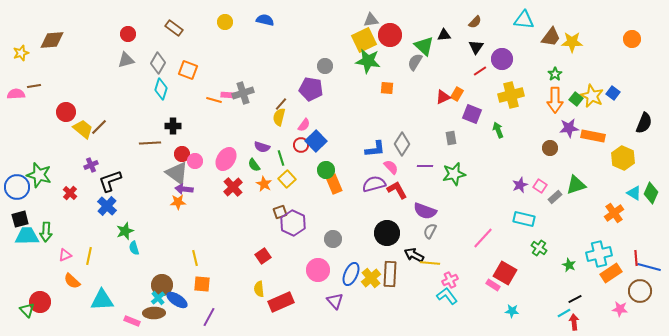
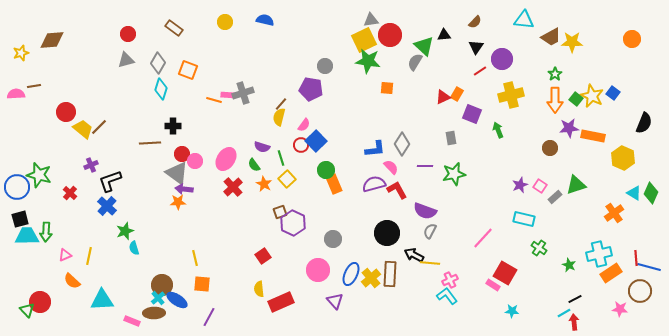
brown trapezoid at (551, 37): rotated 25 degrees clockwise
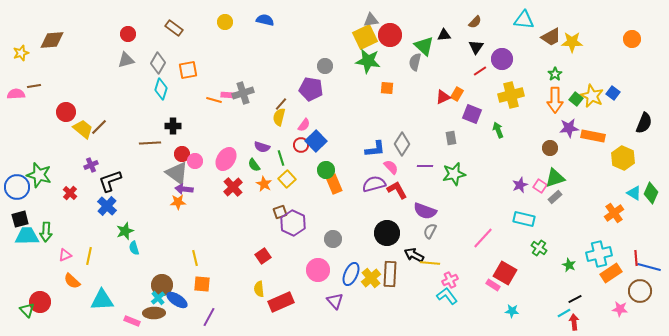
yellow square at (364, 40): moved 1 px right, 3 px up
gray semicircle at (415, 62): rotated 18 degrees counterclockwise
orange square at (188, 70): rotated 30 degrees counterclockwise
green triangle at (576, 185): moved 21 px left, 7 px up
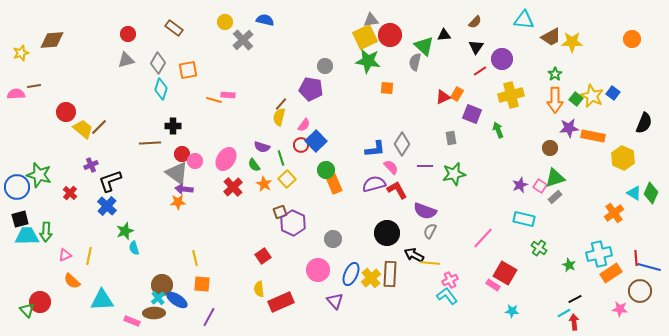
gray cross at (243, 93): moved 53 px up; rotated 25 degrees counterclockwise
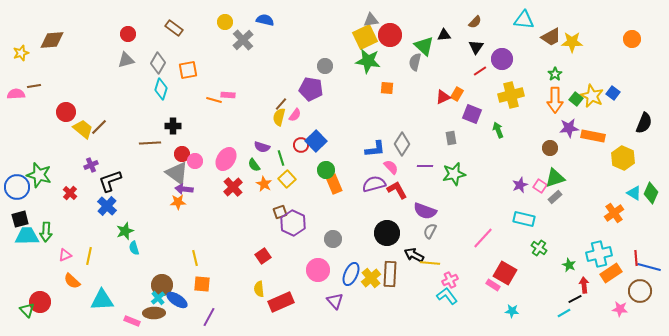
pink semicircle at (304, 125): moved 9 px left, 10 px up
red arrow at (574, 322): moved 10 px right, 37 px up
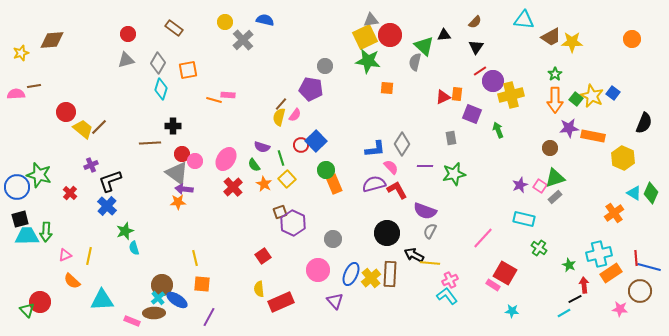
purple circle at (502, 59): moved 9 px left, 22 px down
orange rectangle at (457, 94): rotated 24 degrees counterclockwise
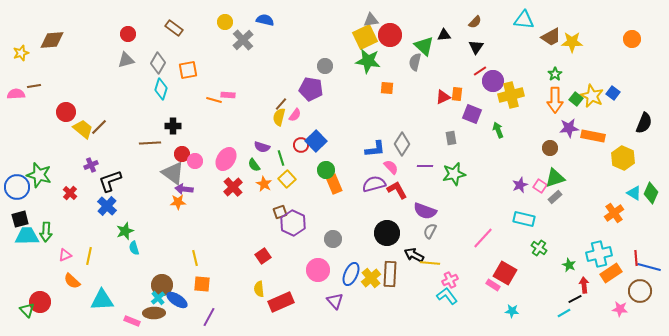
gray triangle at (177, 173): moved 4 px left
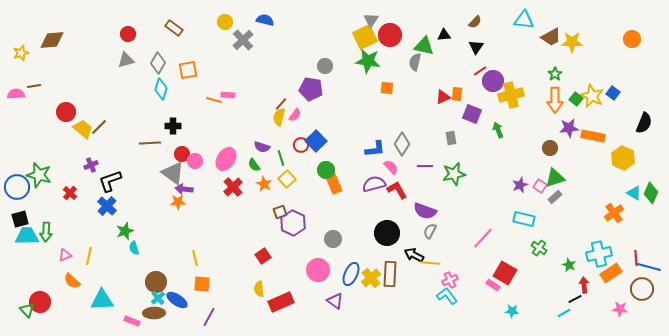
gray triangle at (371, 20): rotated 49 degrees counterclockwise
green triangle at (424, 46): rotated 30 degrees counterclockwise
brown circle at (162, 285): moved 6 px left, 3 px up
brown circle at (640, 291): moved 2 px right, 2 px up
purple triangle at (335, 301): rotated 12 degrees counterclockwise
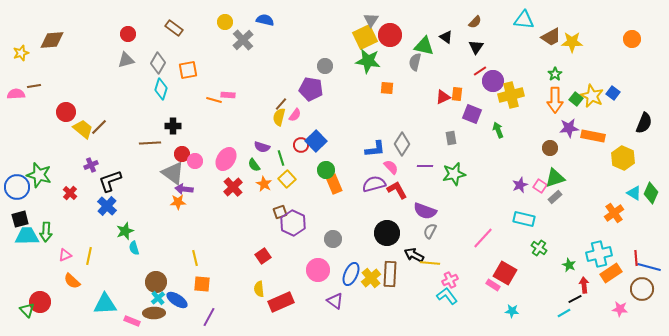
black triangle at (444, 35): moved 2 px right, 2 px down; rotated 40 degrees clockwise
cyan triangle at (102, 300): moved 3 px right, 4 px down
